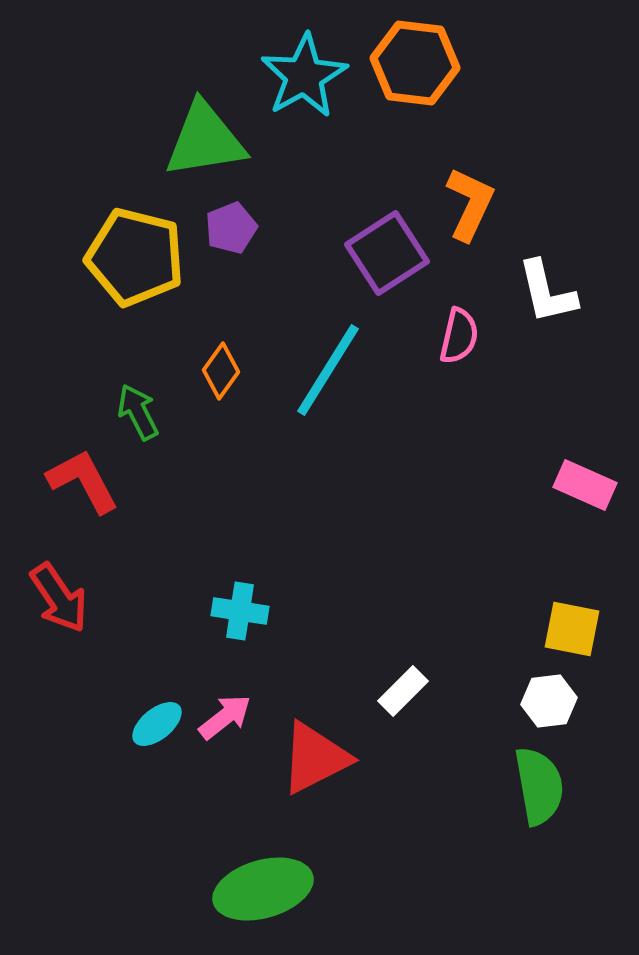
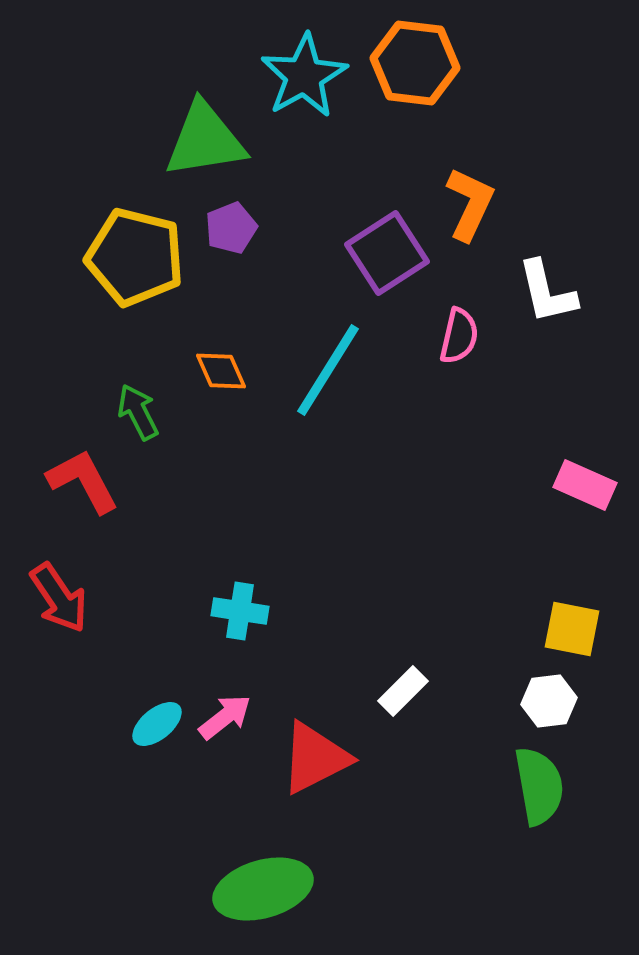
orange diamond: rotated 60 degrees counterclockwise
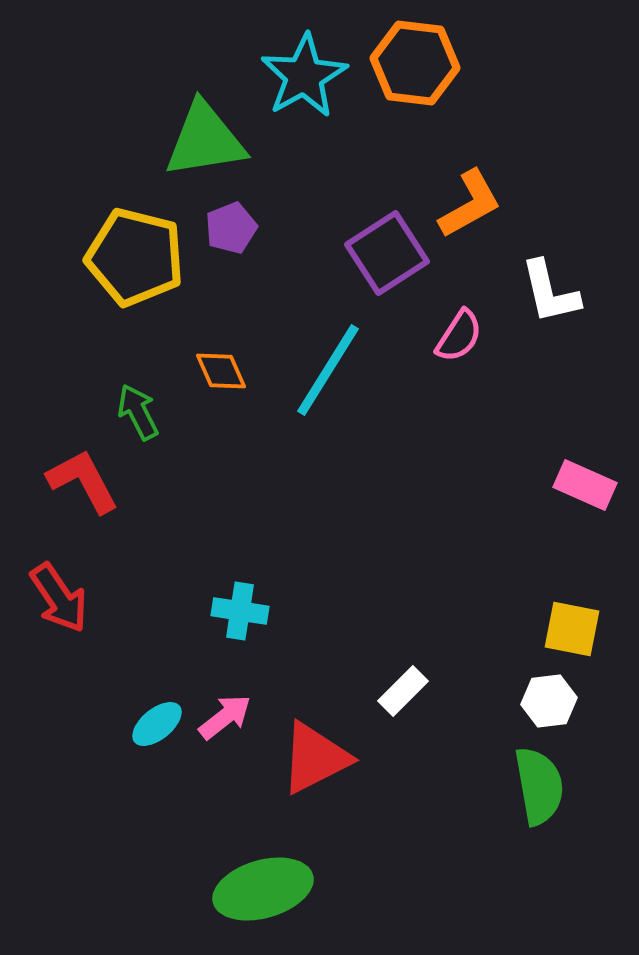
orange L-shape: rotated 36 degrees clockwise
white L-shape: moved 3 px right
pink semicircle: rotated 20 degrees clockwise
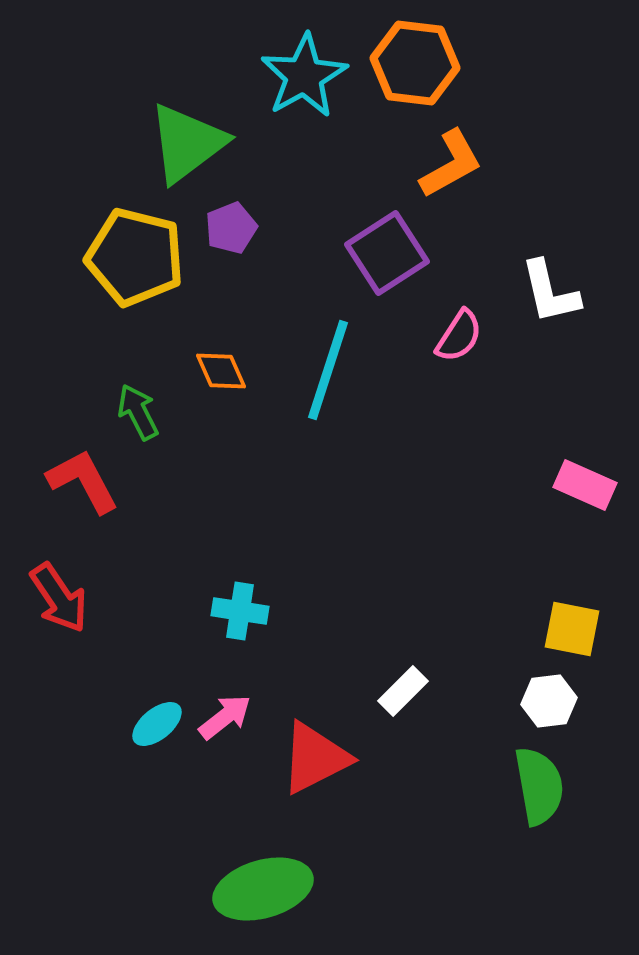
green triangle: moved 18 px left, 3 px down; rotated 28 degrees counterclockwise
orange L-shape: moved 19 px left, 40 px up
cyan line: rotated 14 degrees counterclockwise
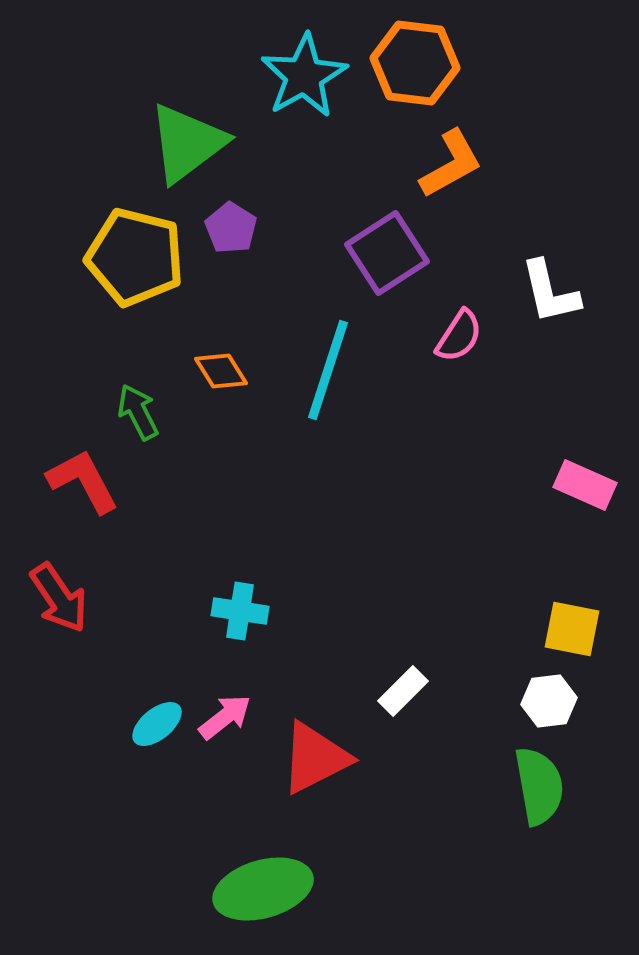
purple pentagon: rotated 18 degrees counterclockwise
orange diamond: rotated 8 degrees counterclockwise
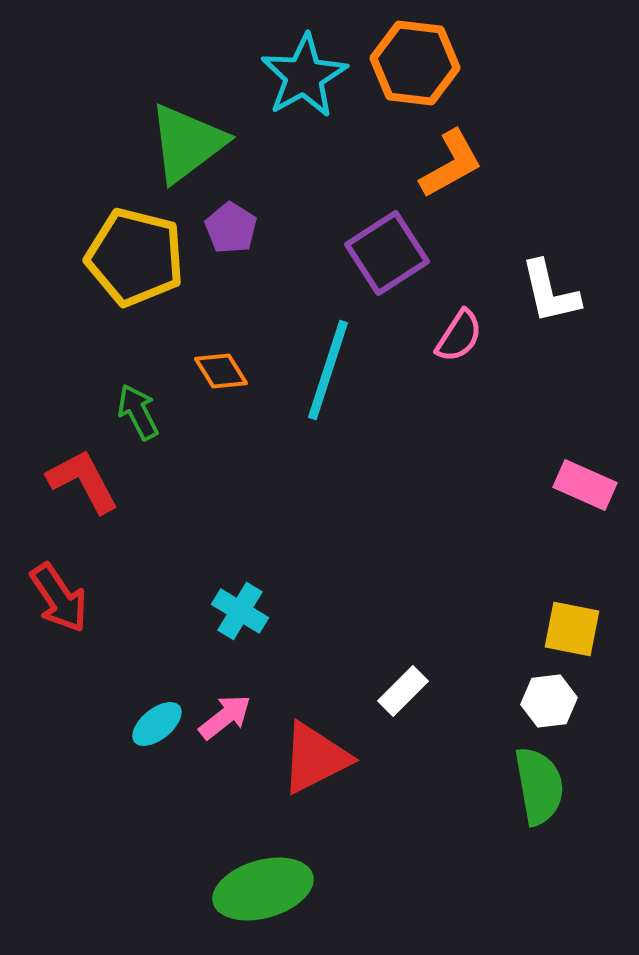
cyan cross: rotated 22 degrees clockwise
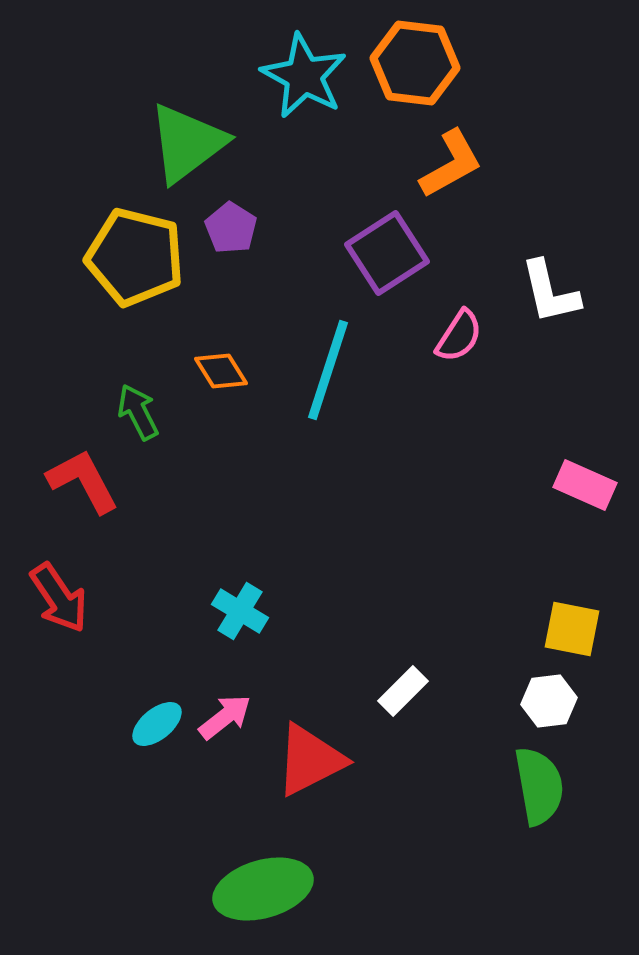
cyan star: rotated 14 degrees counterclockwise
red triangle: moved 5 px left, 2 px down
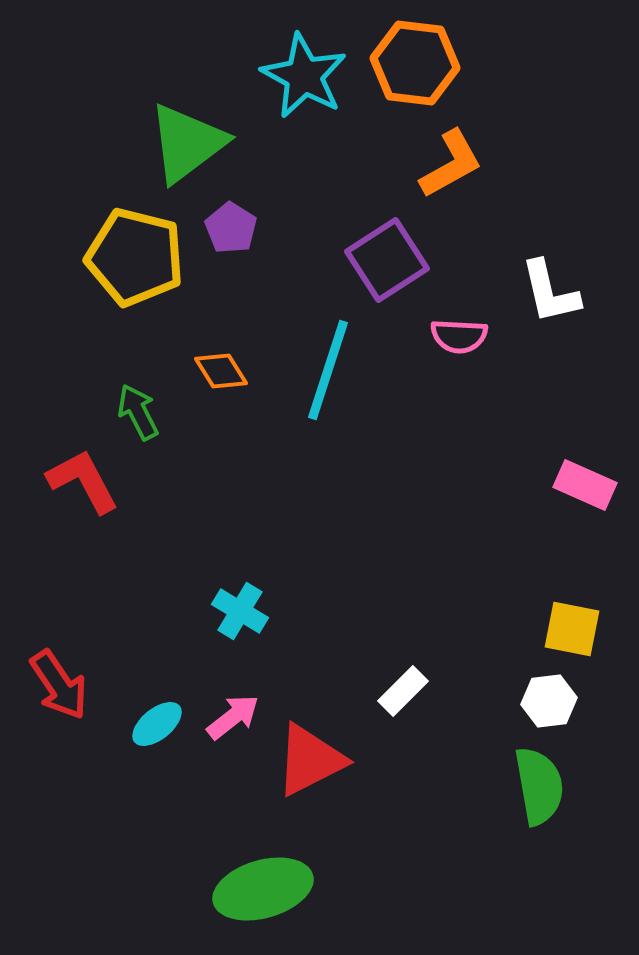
purple square: moved 7 px down
pink semicircle: rotated 60 degrees clockwise
red arrow: moved 87 px down
pink arrow: moved 8 px right
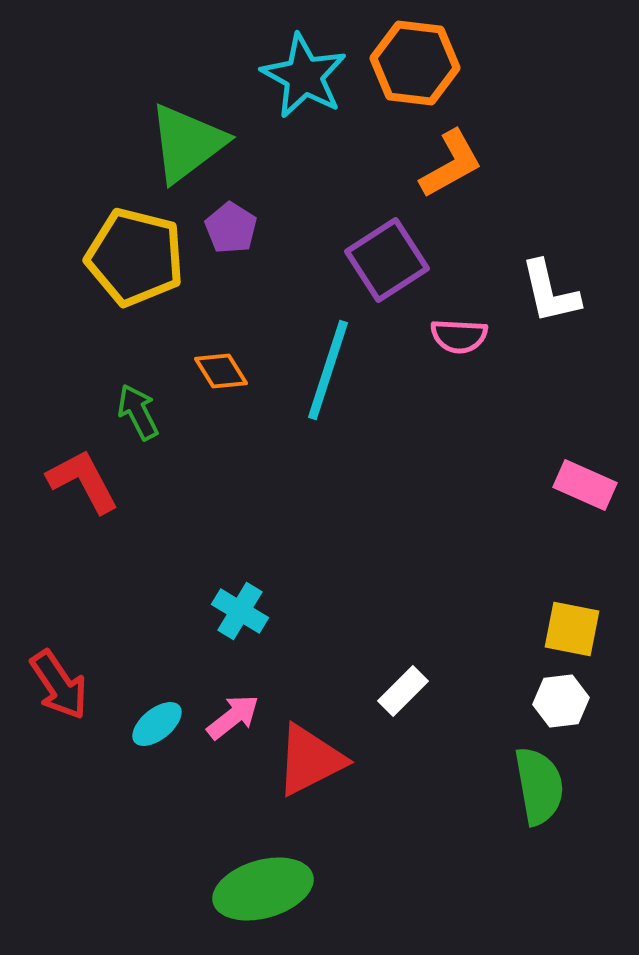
white hexagon: moved 12 px right
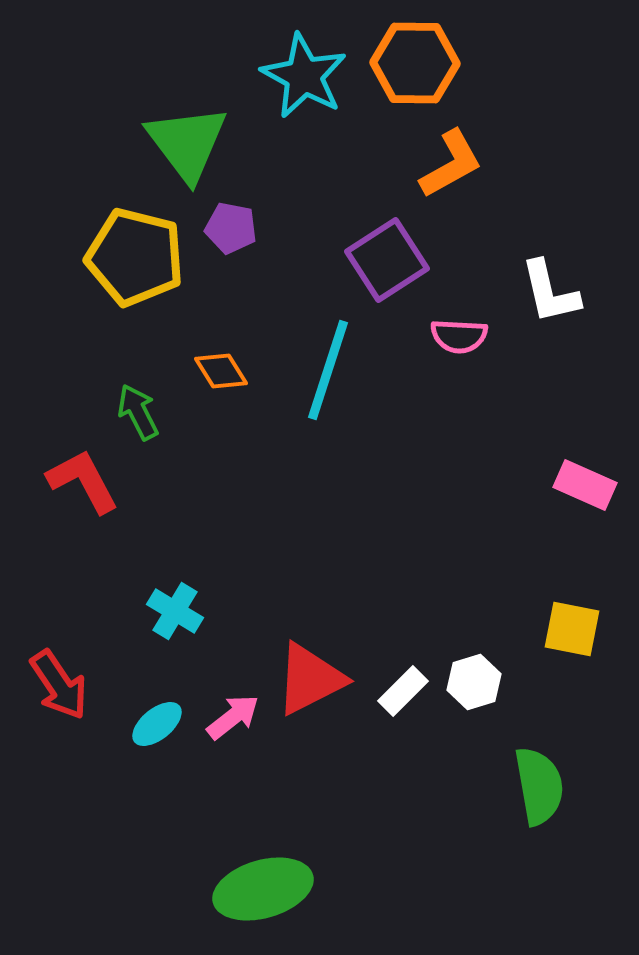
orange hexagon: rotated 6 degrees counterclockwise
green triangle: rotated 30 degrees counterclockwise
purple pentagon: rotated 21 degrees counterclockwise
cyan cross: moved 65 px left
white hexagon: moved 87 px left, 19 px up; rotated 10 degrees counterclockwise
red triangle: moved 81 px up
